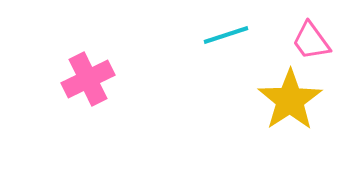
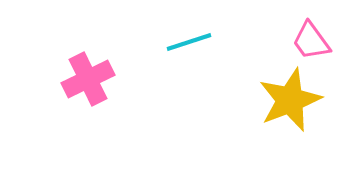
cyan line: moved 37 px left, 7 px down
yellow star: rotated 12 degrees clockwise
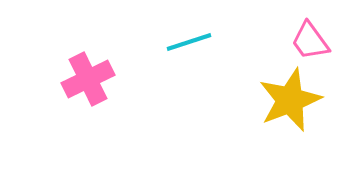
pink trapezoid: moved 1 px left
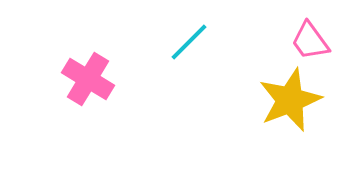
cyan line: rotated 27 degrees counterclockwise
pink cross: rotated 33 degrees counterclockwise
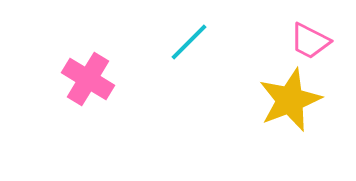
pink trapezoid: rotated 27 degrees counterclockwise
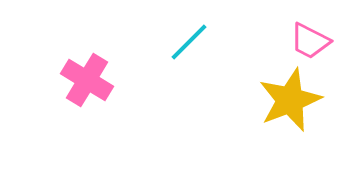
pink cross: moved 1 px left, 1 px down
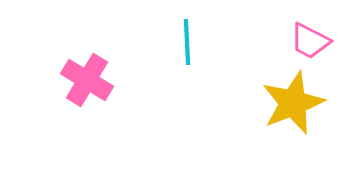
cyan line: moved 2 px left; rotated 48 degrees counterclockwise
yellow star: moved 3 px right, 3 px down
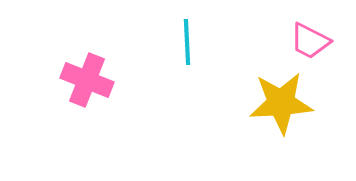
pink cross: rotated 9 degrees counterclockwise
yellow star: moved 12 px left; rotated 18 degrees clockwise
